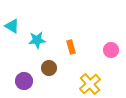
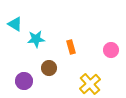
cyan triangle: moved 3 px right, 2 px up
cyan star: moved 1 px left, 1 px up
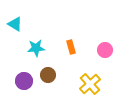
cyan star: moved 9 px down
pink circle: moved 6 px left
brown circle: moved 1 px left, 7 px down
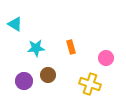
pink circle: moved 1 px right, 8 px down
yellow cross: rotated 30 degrees counterclockwise
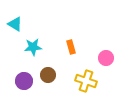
cyan star: moved 3 px left, 1 px up
yellow cross: moved 4 px left, 3 px up
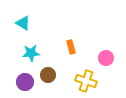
cyan triangle: moved 8 px right, 1 px up
cyan star: moved 2 px left, 6 px down
purple circle: moved 1 px right, 1 px down
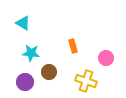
orange rectangle: moved 2 px right, 1 px up
cyan star: rotated 12 degrees clockwise
brown circle: moved 1 px right, 3 px up
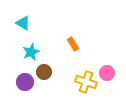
orange rectangle: moved 2 px up; rotated 16 degrees counterclockwise
cyan star: moved 1 px up; rotated 30 degrees counterclockwise
pink circle: moved 1 px right, 15 px down
brown circle: moved 5 px left
yellow cross: moved 1 px down
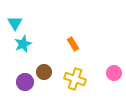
cyan triangle: moved 8 px left; rotated 28 degrees clockwise
cyan star: moved 8 px left, 8 px up
pink circle: moved 7 px right
yellow cross: moved 11 px left, 3 px up
